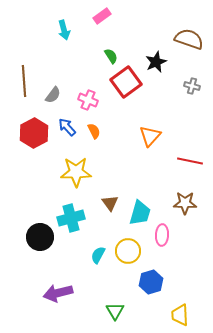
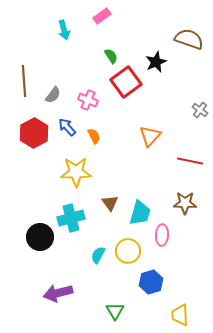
gray cross: moved 8 px right, 24 px down; rotated 21 degrees clockwise
orange semicircle: moved 5 px down
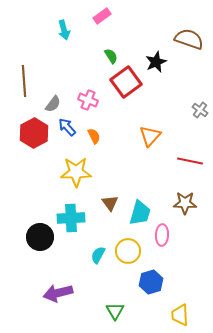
gray semicircle: moved 9 px down
cyan cross: rotated 12 degrees clockwise
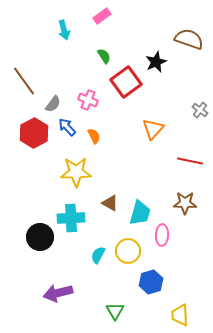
green semicircle: moved 7 px left
brown line: rotated 32 degrees counterclockwise
orange triangle: moved 3 px right, 7 px up
brown triangle: rotated 24 degrees counterclockwise
